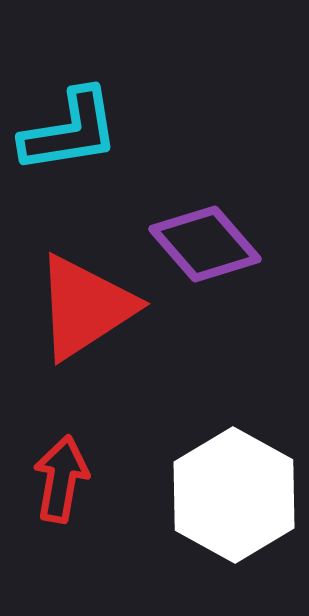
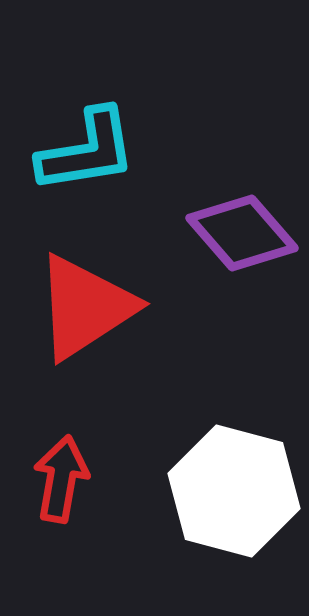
cyan L-shape: moved 17 px right, 20 px down
purple diamond: moved 37 px right, 11 px up
white hexagon: moved 4 px up; rotated 14 degrees counterclockwise
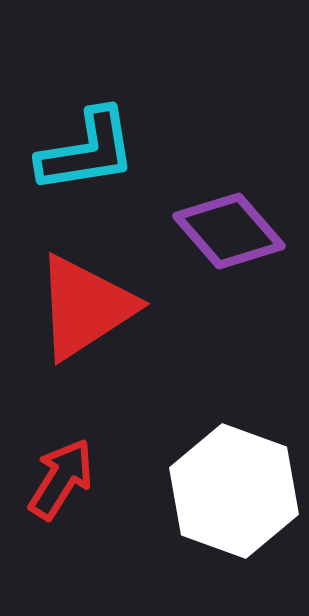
purple diamond: moved 13 px left, 2 px up
red arrow: rotated 22 degrees clockwise
white hexagon: rotated 5 degrees clockwise
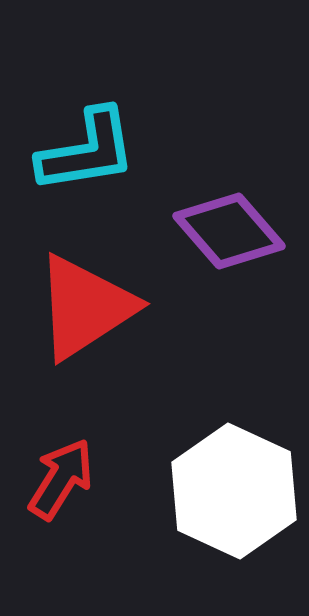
white hexagon: rotated 5 degrees clockwise
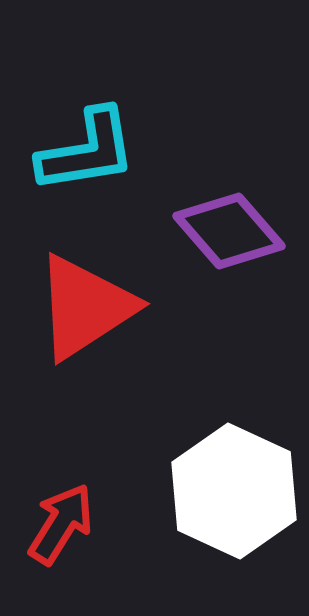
red arrow: moved 45 px down
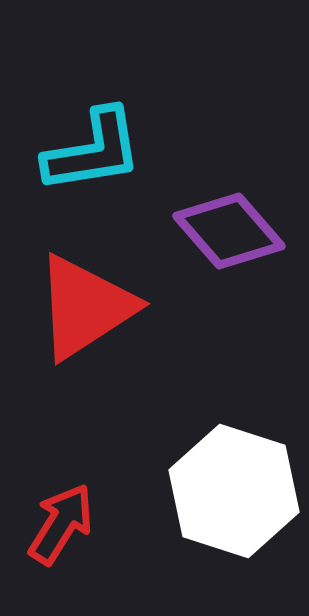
cyan L-shape: moved 6 px right
white hexagon: rotated 7 degrees counterclockwise
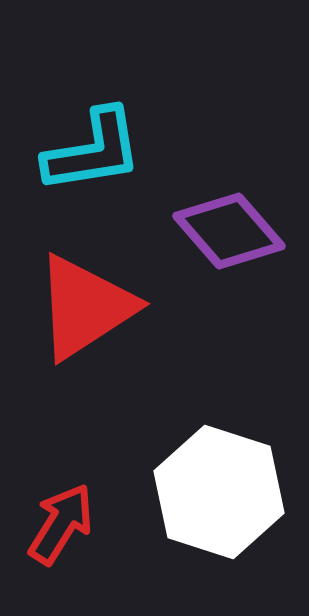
white hexagon: moved 15 px left, 1 px down
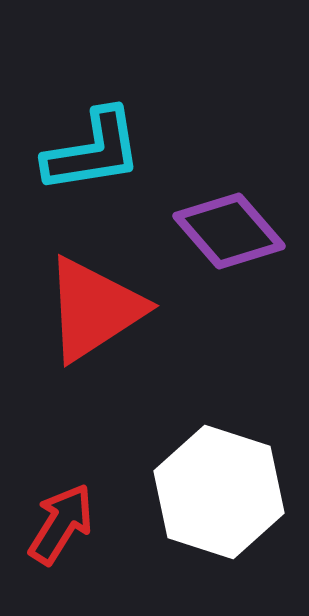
red triangle: moved 9 px right, 2 px down
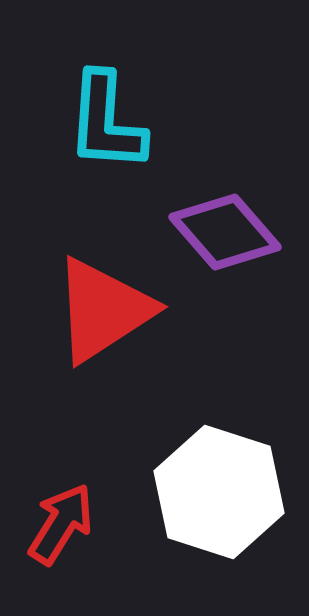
cyan L-shape: moved 13 px right, 29 px up; rotated 103 degrees clockwise
purple diamond: moved 4 px left, 1 px down
red triangle: moved 9 px right, 1 px down
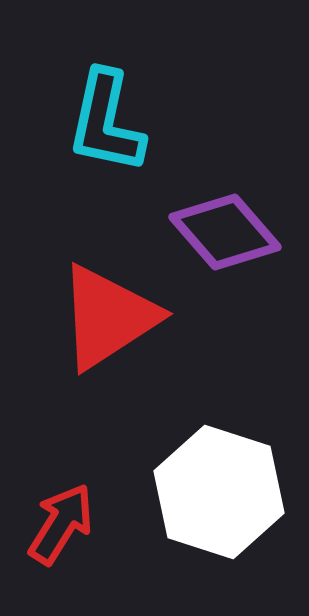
cyan L-shape: rotated 8 degrees clockwise
red triangle: moved 5 px right, 7 px down
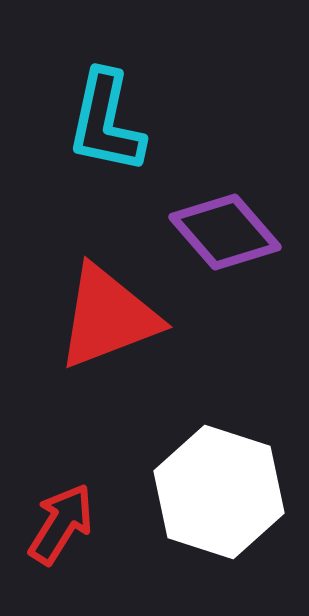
red triangle: rotated 12 degrees clockwise
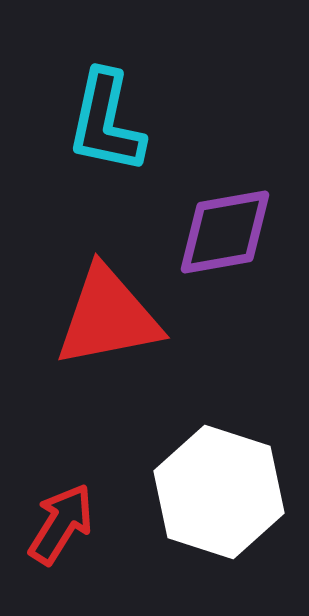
purple diamond: rotated 59 degrees counterclockwise
red triangle: rotated 10 degrees clockwise
